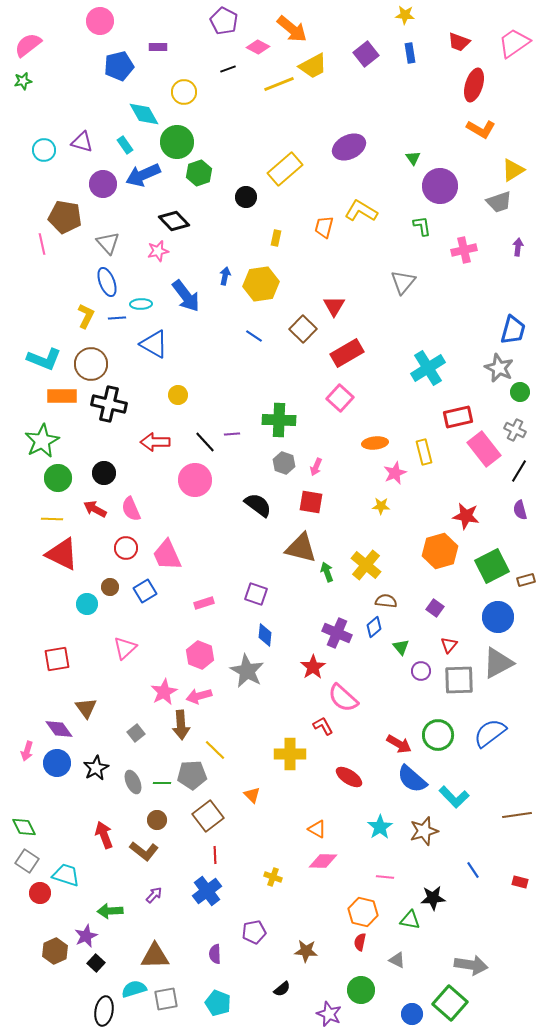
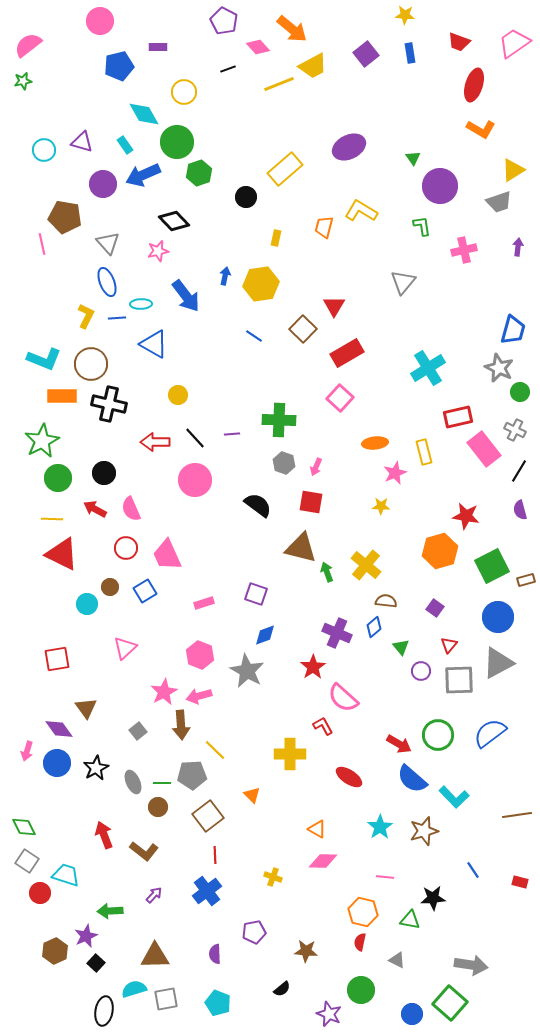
pink diamond at (258, 47): rotated 20 degrees clockwise
black line at (205, 442): moved 10 px left, 4 px up
blue diamond at (265, 635): rotated 65 degrees clockwise
gray square at (136, 733): moved 2 px right, 2 px up
brown circle at (157, 820): moved 1 px right, 13 px up
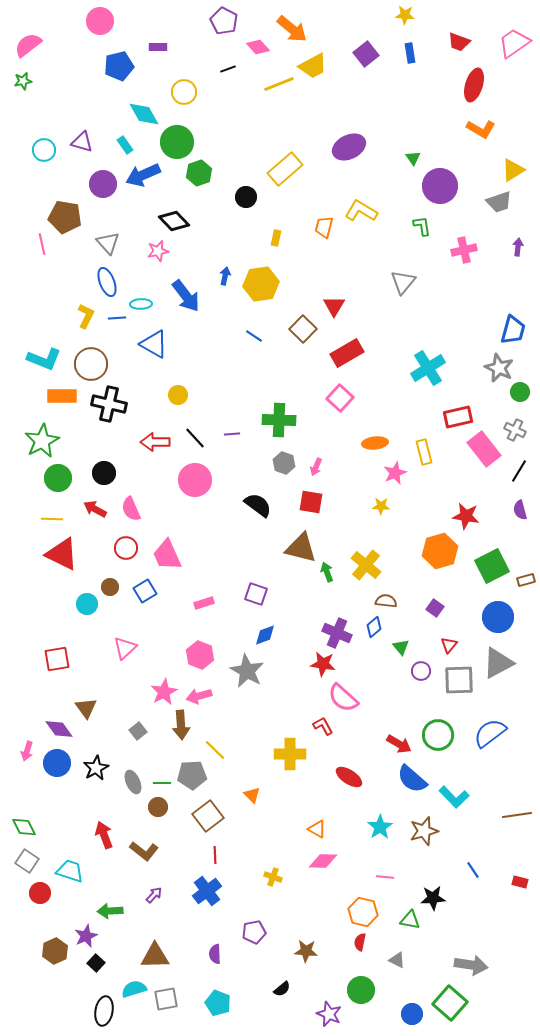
red star at (313, 667): moved 10 px right, 3 px up; rotated 30 degrees counterclockwise
cyan trapezoid at (66, 875): moved 4 px right, 4 px up
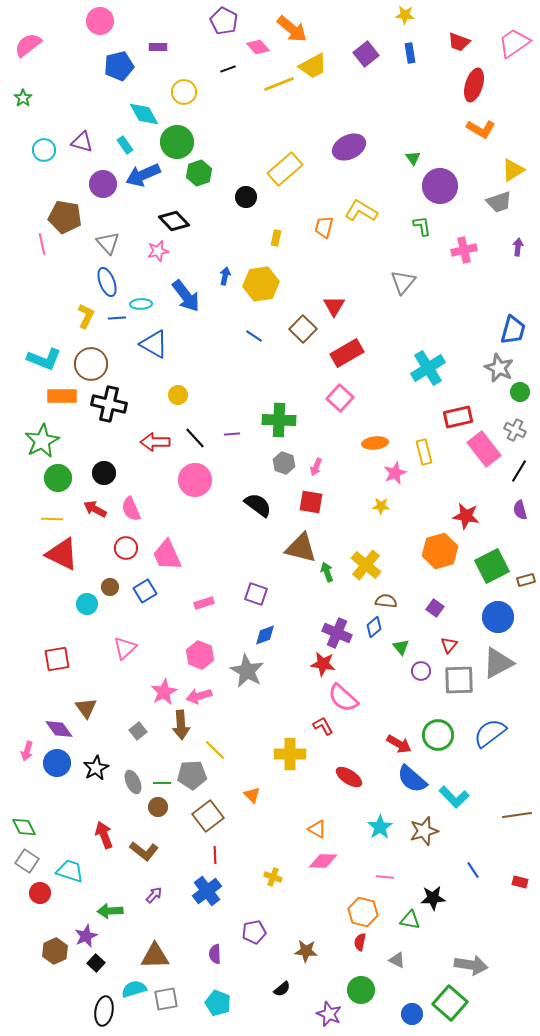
green star at (23, 81): moved 17 px down; rotated 24 degrees counterclockwise
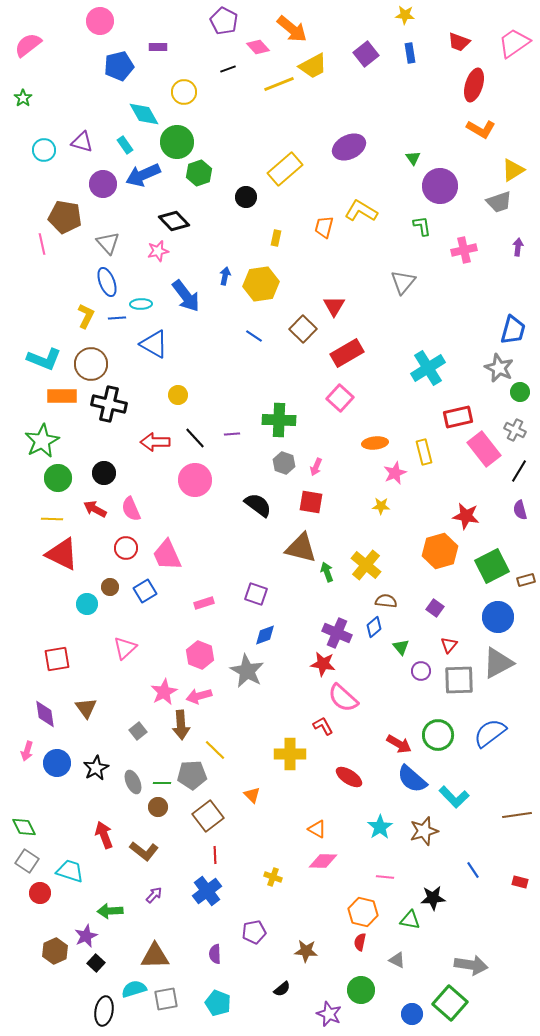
purple diamond at (59, 729): moved 14 px left, 15 px up; rotated 28 degrees clockwise
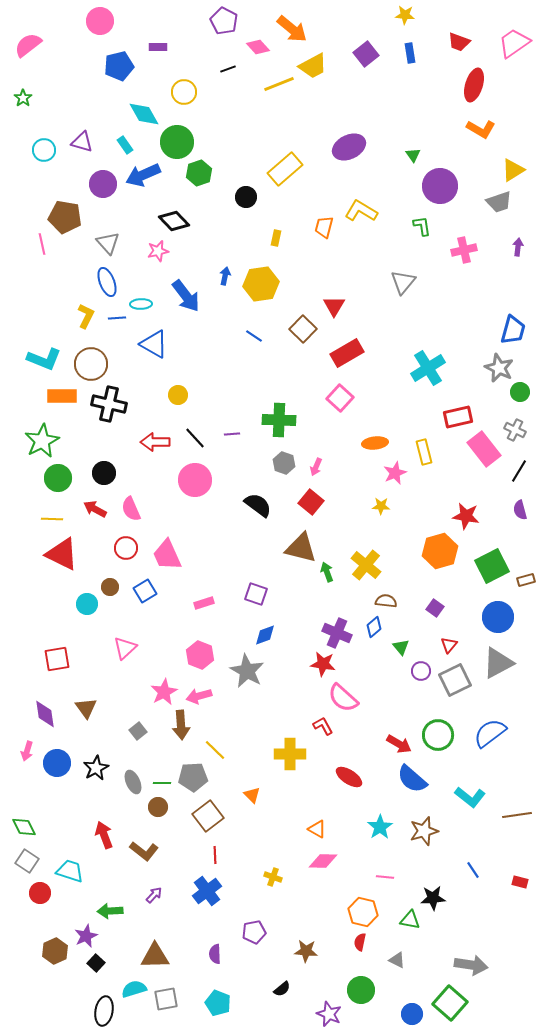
green triangle at (413, 158): moved 3 px up
red square at (311, 502): rotated 30 degrees clockwise
gray square at (459, 680): moved 4 px left; rotated 24 degrees counterclockwise
gray pentagon at (192, 775): moved 1 px right, 2 px down
cyan L-shape at (454, 797): moved 16 px right; rotated 8 degrees counterclockwise
